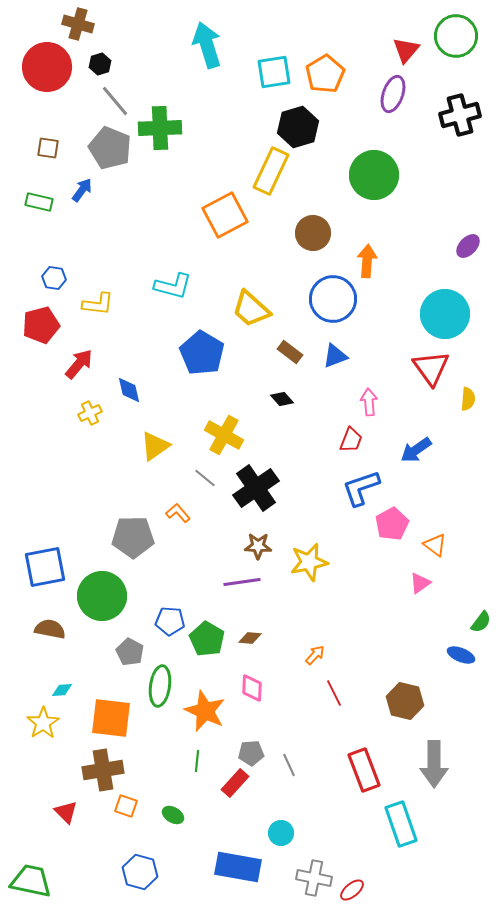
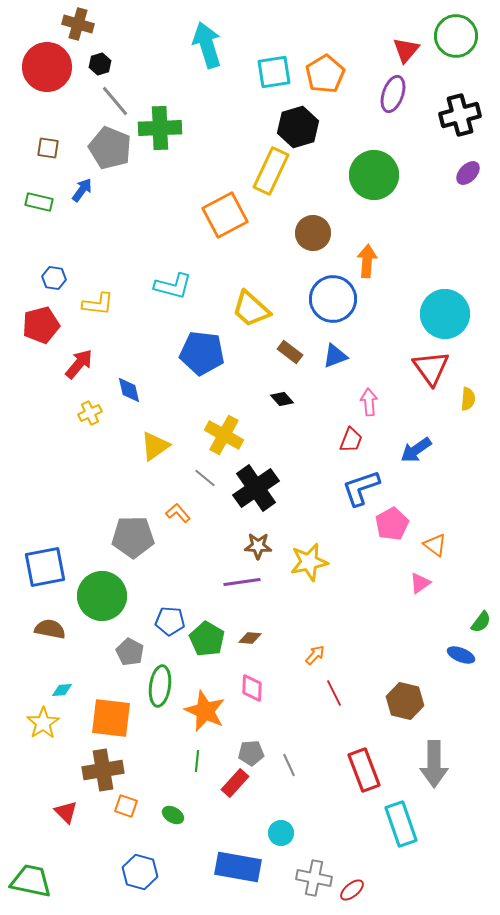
purple ellipse at (468, 246): moved 73 px up
blue pentagon at (202, 353): rotated 24 degrees counterclockwise
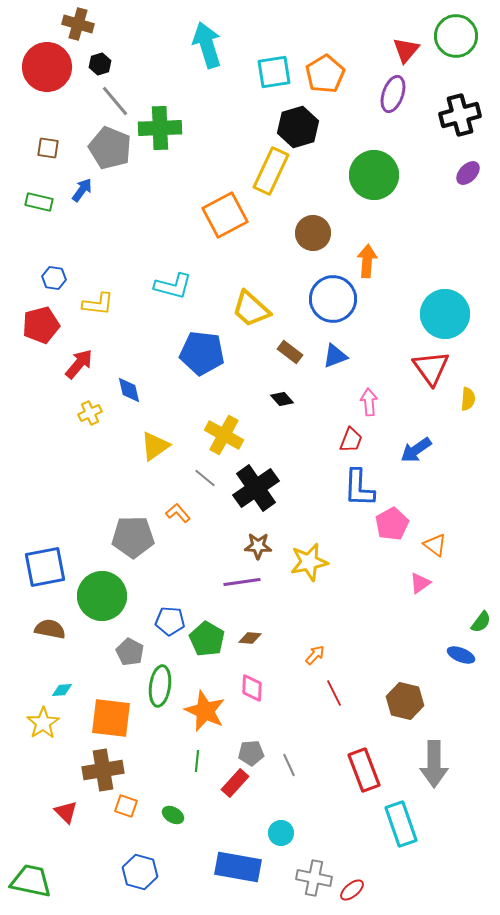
blue L-shape at (361, 488): moved 2 px left; rotated 69 degrees counterclockwise
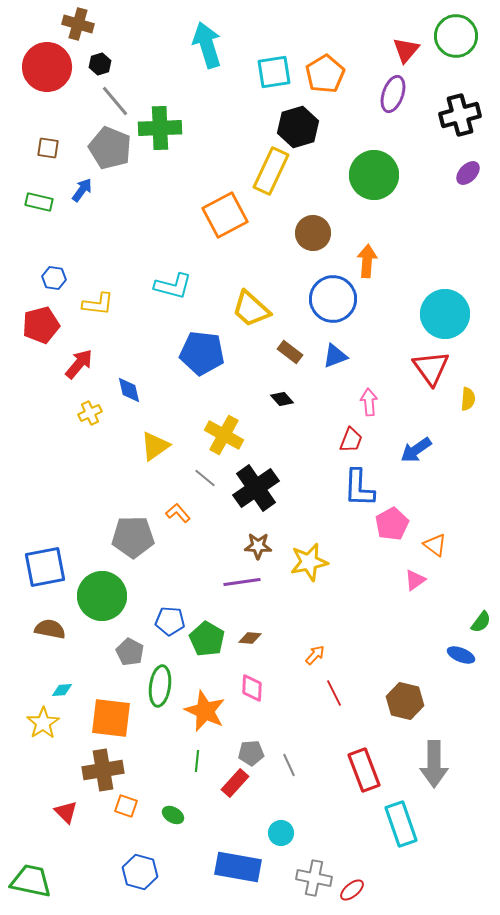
pink triangle at (420, 583): moved 5 px left, 3 px up
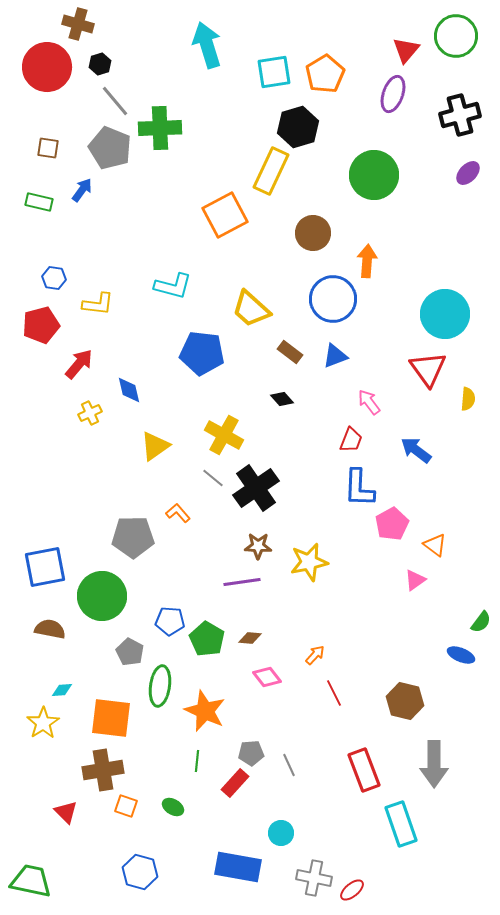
red triangle at (431, 368): moved 3 px left, 1 px down
pink arrow at (369, 402): rotated 32 degrees counterclockwise
blue arrow at (416, 450): rotated 72 degrees clockwise
gray line at (205, 478): moved 8 px right
pink diamond at (252, 688): moved 15 px right, 11 px up; rotated 40 degrees counterclockwise
green ellipse at (173, 815): moved 8 px up
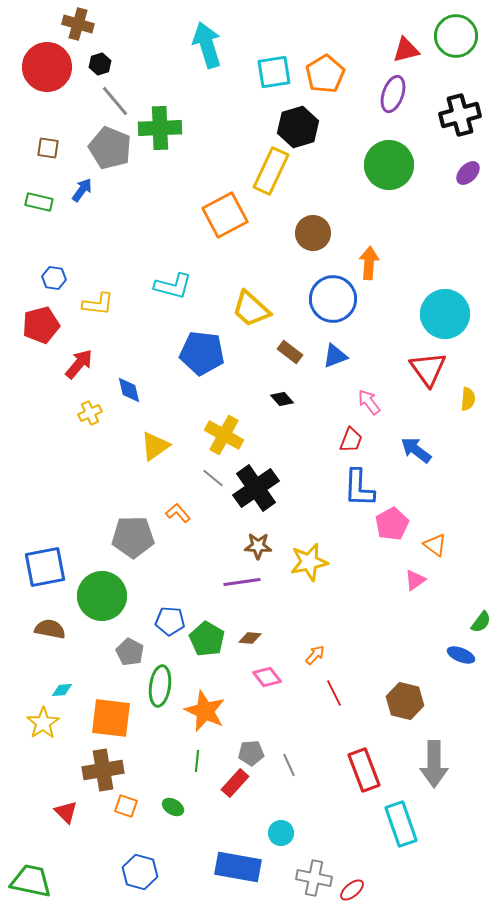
red triangle at (406, 50): rotated 36 degrees clockwise
green circle at (374, 175): moved 15 px right, 10 px up
orange arrow at (367, 261): moved 2 px right, 2 px down
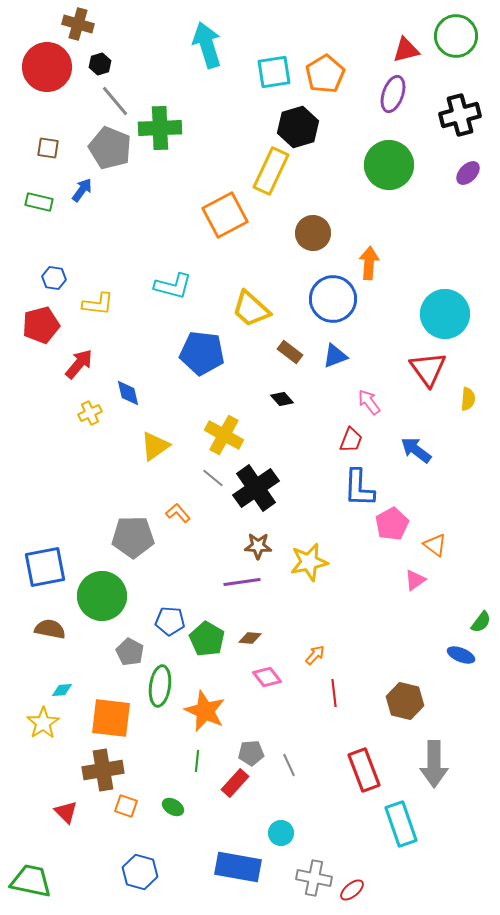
blue diamond at (129, 390): moved 1 px left, 3 px down
red line at (334, 693): rotated 20 degrees clockwise
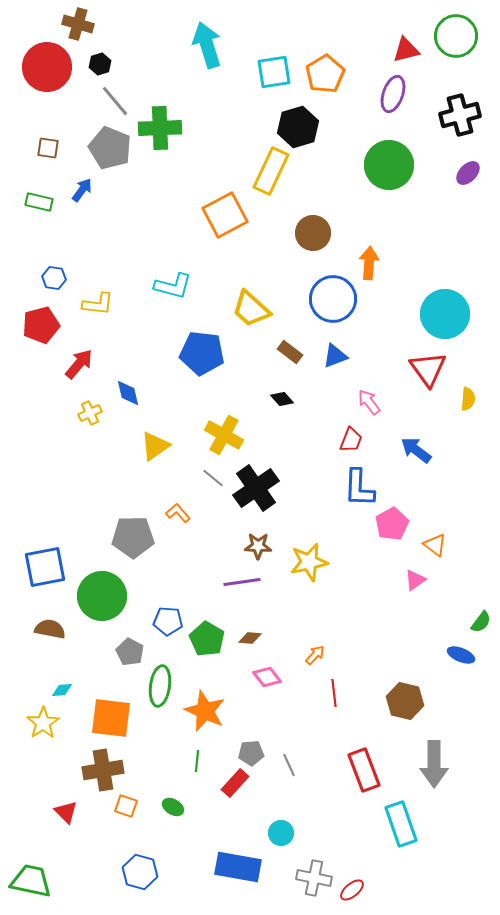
blue pentagon at (170, 621): moved 2 px left
